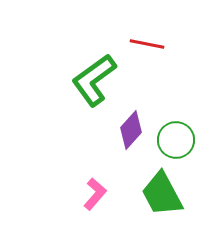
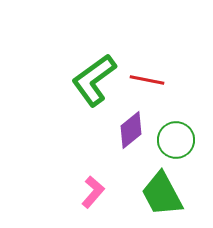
red line: moved 36 px down
purple diamond: rotated 9 degrees clockwise
pink L-shape: moved 2 px left, 2 px up
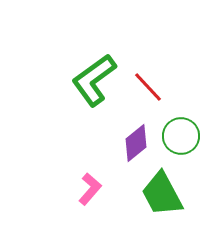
red line: moved 1 px right, 7 px down; rotated 36 degrees clockwise
purple diamond: moved 5 px right, 13 px down
green circle: moved 5 px right, 4 px up
pink L-shape: moved 3 px left, 3 px up
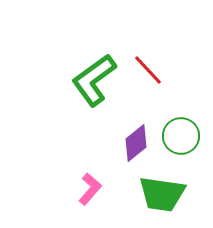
red line: moved 17 px up
green trapezoid: rotated 54 degrees counterclockwise
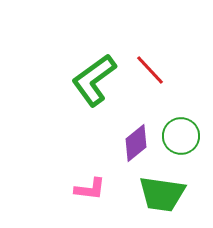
red line: moved 2 px right
pink L-shape: rotated 56 degrees clockwise
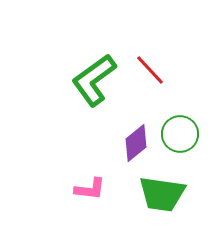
green circle: moved 1 px left, 2 px up
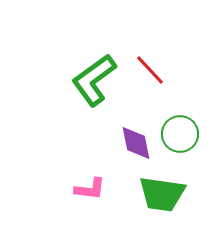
purple diamond: rotated 63 degrees counterclockwise
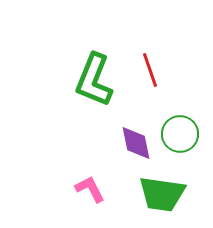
red line: rotated 24 degrees clockwise
green L-shape: rotated 32 degrees counterclockwise
pink L-shape: rotated 124 degrees counterclockwise
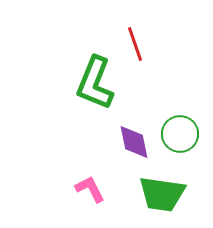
red line: moved 15 px left, 26 px up
green L-shape: moved 1 px right, 3 px down
purple diamond: moved 2 px left, 1 px up
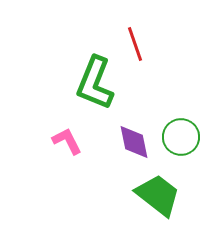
green circle: moved 1 px right, 3 px down
pink L-shape: moved 23 px left, 48 px up
green trapezoid: moved 4 px left, 1 px down; rotated 150 degrees counterclockwise
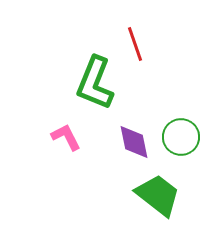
pink L-shape: moved 1 px left, 4 px up
